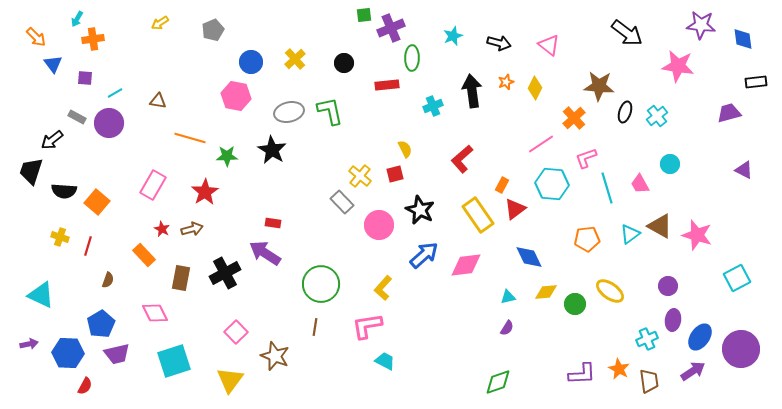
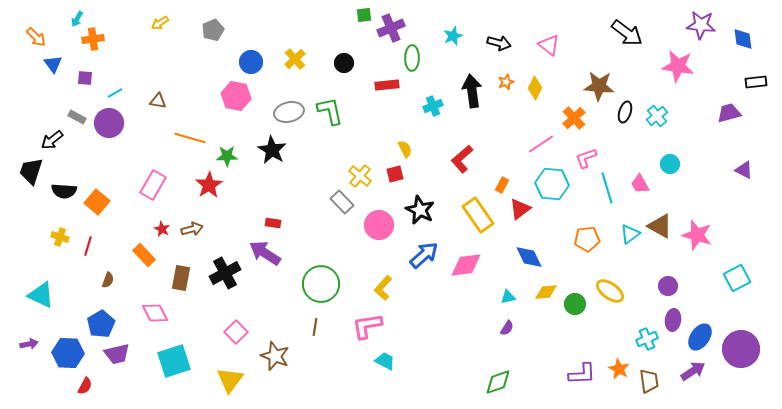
red star at (205, 192): moved 4 px right, 7 px up
red triangle at (515, 209): moved 5 px right
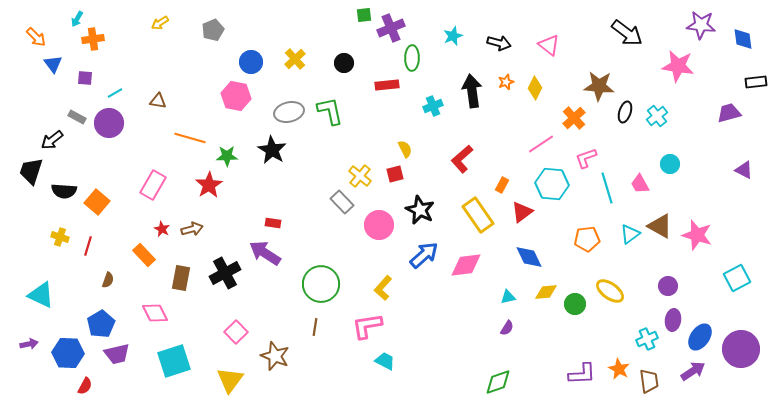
red triangle at (520, 209): moved 2 px right, 3 px down
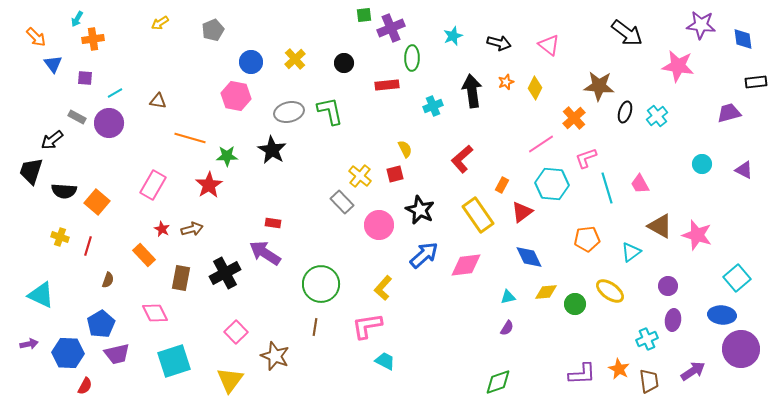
cyan circle at (670, 164): moved 32 px right
cyan triangle at (630, 234): moved 1 px right, 18 px down
cyan square at (737, 278): rotated 12 degrees counterclockwise
blue ellipse at (700, 337): moved 22 px right, 22 px up; rotated 60 degrees clockwise
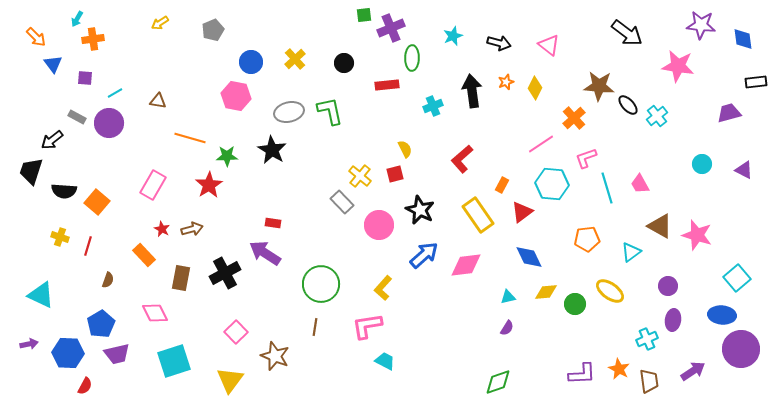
black ellipse at (625, 112): moved 3 px right, 7 px up; rotated 60 degrees counterclockwise
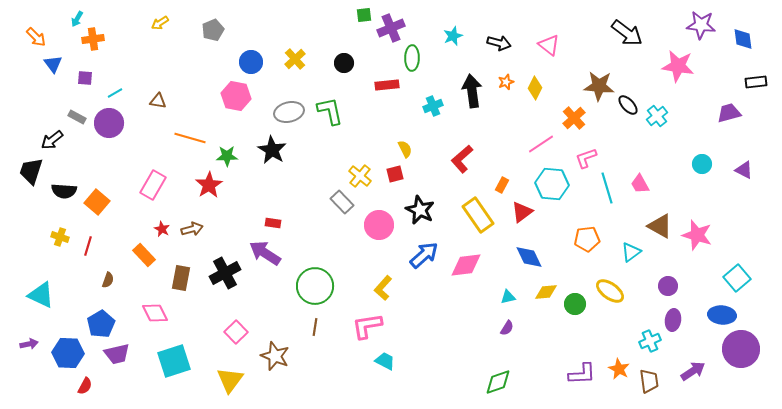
green circle at (321, 284): moved 6 px left, 2 px down
cyan cross at (647, 339): moved 3 px right, 2 px down
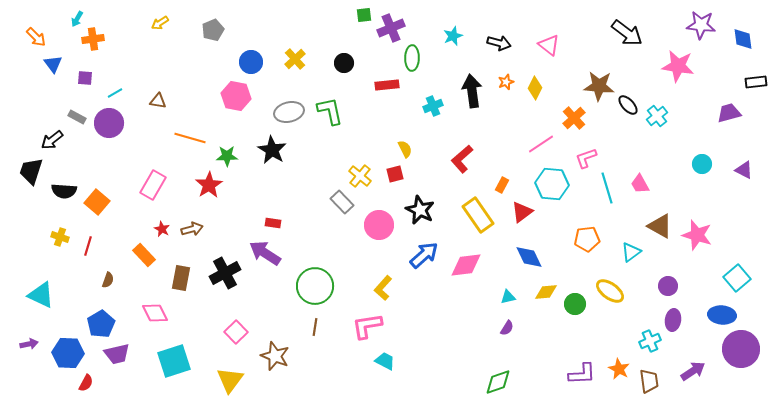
red semicircle at (85, 386): moved 1 px right, 3 px up
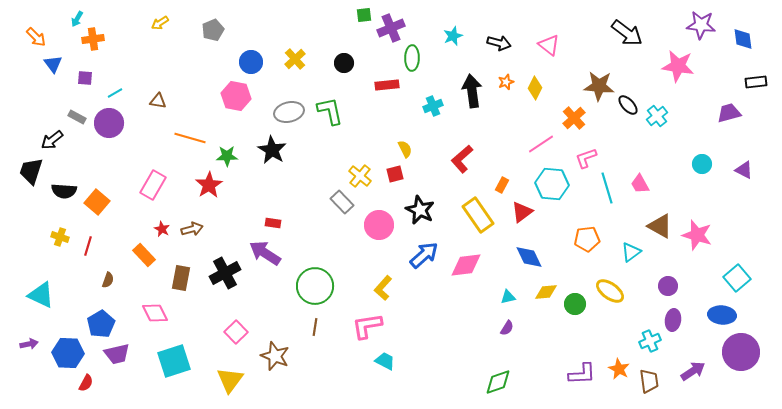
purple circle at (741, 349): moved 3 px down
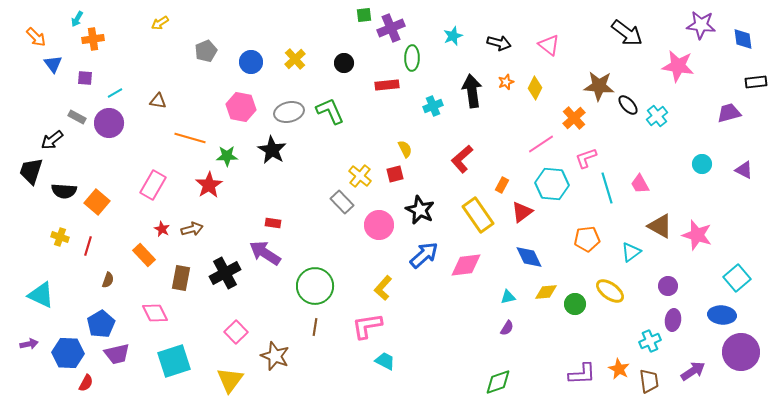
gray pentagon at (213, 30): moved 7 px left, 21 px down
pink hexagon at (236, 96): moved 5 px right, 11 px down
green L-shape at (330, 111): rotated 12 degrees counterclockwise
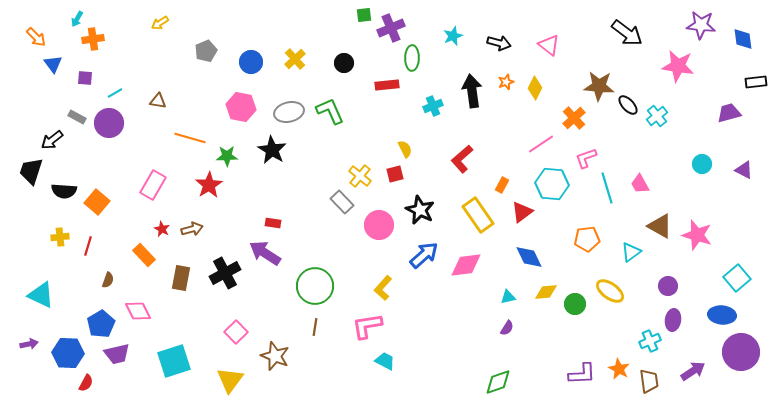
yellow cross at (60, 237): rotated 24 degrees counterclockwise
pink diamond at (155, 313): moved 17 px left, 2 px up
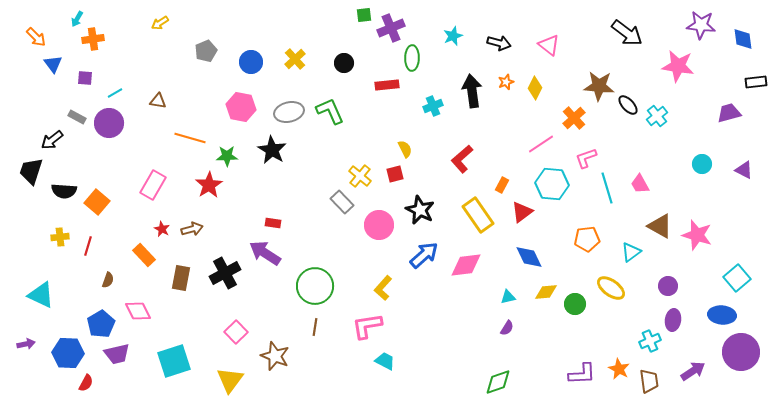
yellow ellipse at (610, 291): moved 1 px right, 3 px up
purple arrow at (29, 344): moved 3 px left
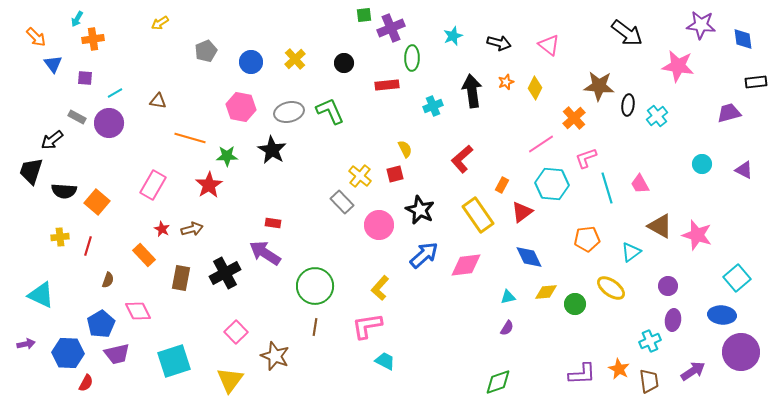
black ellipse at (628, 105): rotated 50 degrees clockwise
yellow L-shape at (383, 288): moved 3 px left
